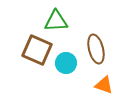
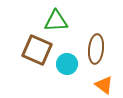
brown ellipse: rotated 20 degrees clockwise
cyan circle: moved 1 px right, 1 px down
orange triangle: rotated 18 degrees clockwise
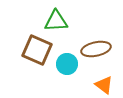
brown ellipse: rotated 72 degrees clockwise
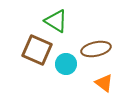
green triangle: rotated 35 degrees clockwise
cyan circle: moved 1 px left
orange triangle: moved 2 px up
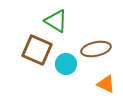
orange triangle: moved 2 px right, 1 px down; rotated 12 degrees counterclockwise
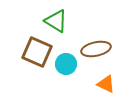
brown square: moved 2 px down
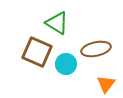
green triangle: moved 1 px right, 2 px down
orange triangle: rotated 42 degrees clockwise
